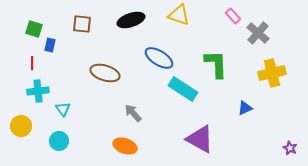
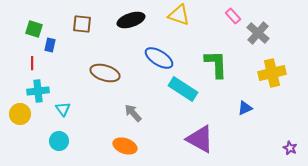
yellow circle: moved 1 px left, 12 px up
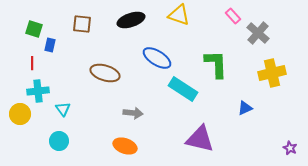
blue ellipse: moved 2 px left
gray arrow: rotated 138 degrees clockwise
purple triangle: rotated 16 degrees counterclockwise
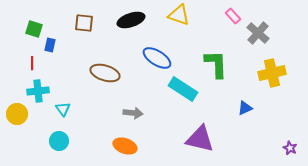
brown square: moved 2 px right, 1 px up
yellow circle: moved 3 px left
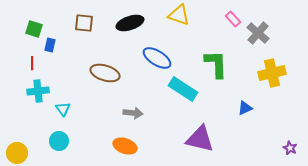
pink rectangle: moved 3 px down
black ellipse: moved 1 px left, 3 px down
yellow circle: moved 39 px down
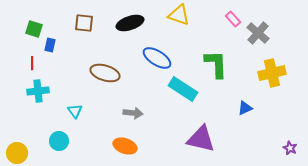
cyan triangle: moved 12 px right, 2 px down
purple triangle: moved 1 px right
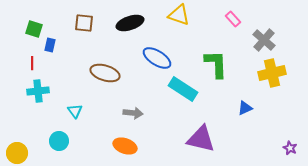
gray cross: moved 6 px right, 7 px down
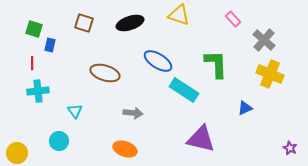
brown square: rotated 12 degrees clockwise
blue ellipse: moved 1 px right, 3 px down
yellow cross: moved 2 px left, 1 px down; rotated 36 degrees clockwise
cyan rectangle: moved 1 px right, 1 px down
orange ellipse: moved 3 px down
